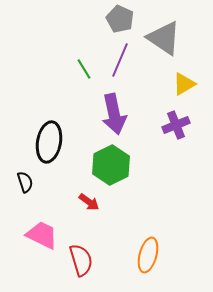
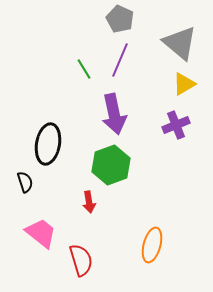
gray triangle: moved 16 px right, 5 px down; rotated 6 degrees clockwise
black ellipse: moved 1 px left, 2 px down
green hexagon: rotated 6 degrees clockwise
red arrow: rotated 45 degrees clockwise
pink trapezoid: moved 1 px left, 2 px up; rotated 12 degrees clockwise
orange ellipse: moved 4 px right, 10 px up
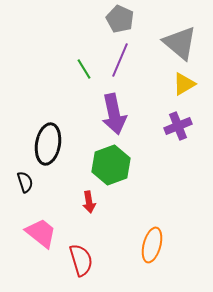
purple cross: moved 2 px right, 1 px down
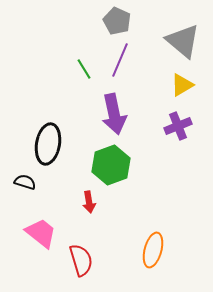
gray pentagon: moved 3 px left, 2 px down
gray triangle: moved 3 px right, 2 px up
yellow triangle: moved 2 px left, 1 px down
black semicircle: rotated 55 degrees counterclockwise
orange ellipse: moved 1 px right, 5 px down
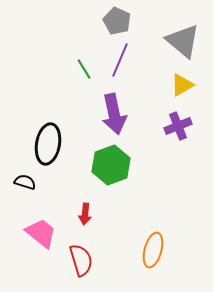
red arrow: moved 4 px left, 12 px down; rotated 15 degrees clockwise
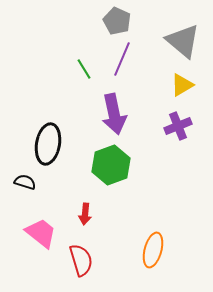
purple line: moved 2 px right, 1 px up
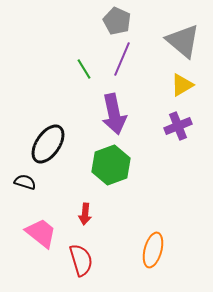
black ellipse: rotated 24 degrees clockwise
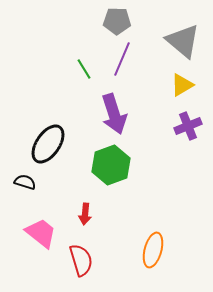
gray pentagon: rotated 24 degrees counterclockwise
purple arrow: rotated 6 degrees counterclockwise
purple cross: moved 10 px right
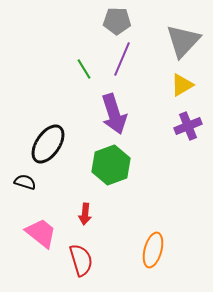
gray triangle: rotated 33 degrees clockwise
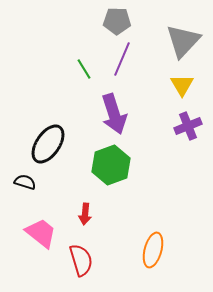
yellow triangle: rotated 30 degrees counterclockwise
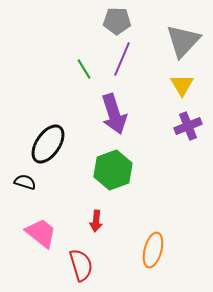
green hexagon: moved 2 px right, 5 px down
red arrow: moved 11 px right, 7 px down
red semicircle: moved 5 px down
